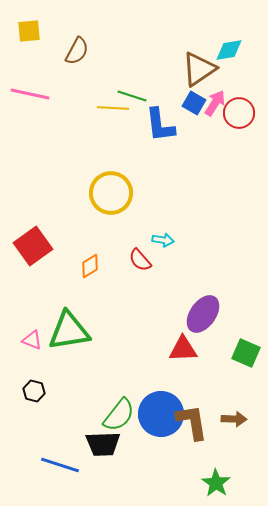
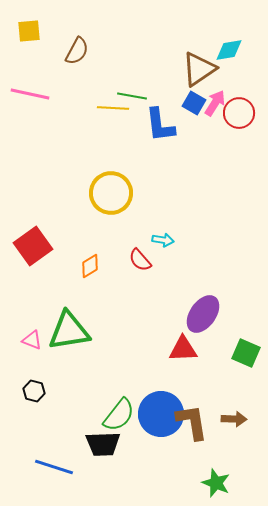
green line: rotated 8 degrees counterclockwise
blue line: moved 6 px left, 2 px down
green star: rotated 12 degrees counterclockwise
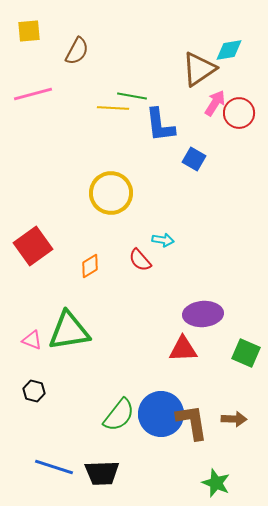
pink line: moved 3 px right; rotated 27 degrees counterclockwise
blue square: moved 56 px down
purple ellipse: rotated 51 degrees clockwise
black trapezoid: moved 1 px left, 29 px down
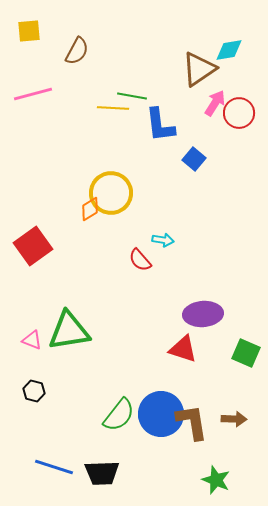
blue square: rotated 10 degrees clockwise
orange diamond: moved 57 px up
red triangle: rotated 20 degrees clockwise
green star: moved 3 px up
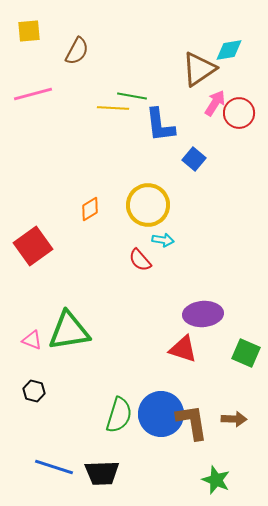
yellow circle: moved 37 px right, 12 px down
green semicircle: rotated 21 degrees counterclockwise
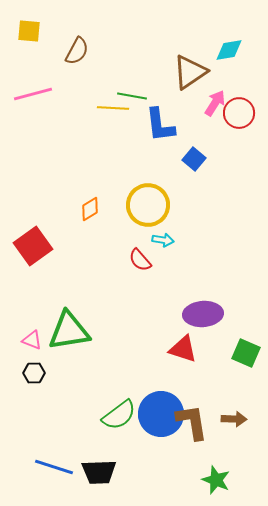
yellow square: rotated 10 degrees clockwise
brown triangle: moved 9 px left, 3 px down
black hexagon: moved 18 px up; rotated 15 degrees counterclockwise
green semicircle: rotated 36 degrees clockwise
black trapezoid: moved 3 px left, 1 px up
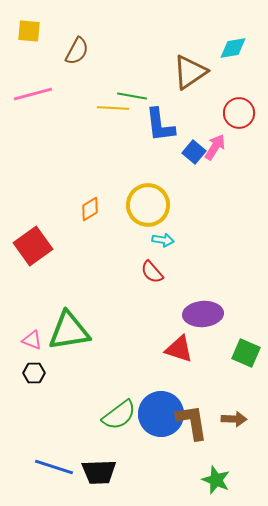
cyan diamond: moved 4 px right, 2 px up
pink arrow: moved 44 px down
blue square: moved 7 px up
red semicircle: moved 12 px right, 12 px down
red triangle: moved 4 px left
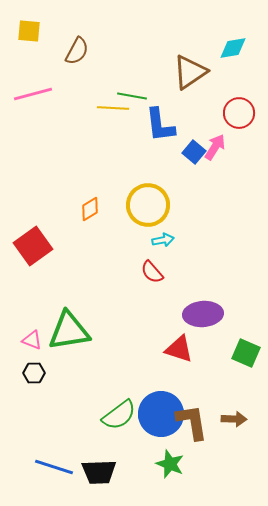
cyan arrow: rotated 20 degrees counterclockwise
green star: moved 46 px left, 16 px up
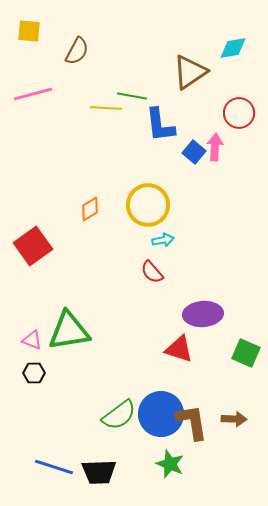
yellow line: moved 7 px left
pink arrow: rotated 28 degrees counterclockwise
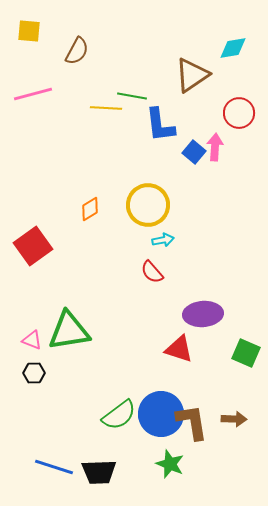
brown triangle: moved 2 px right, 3 px down
